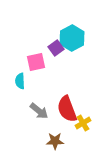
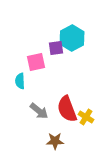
purple square: rotated 28 degrees clockwise
yellow cross: moved 3 px right, 6 px up; rotated 28 degrees counterclockwise
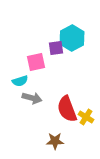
cyan semicircle: rotated 105 degrees counterclockwise
gray arrow: moved 7 px left, 13 px up; rotated 24 degrees counterclockwise
